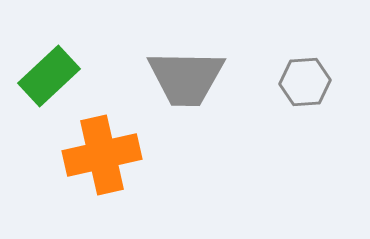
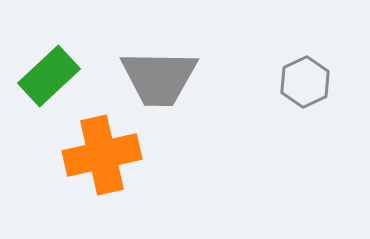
gray trapezoid: moved 27 px left
gray hexagon: rotated 21 degrees counterclockwise
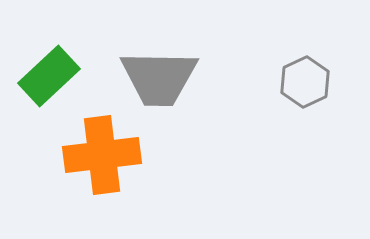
orange cross: rotated 6 degrees clockwise
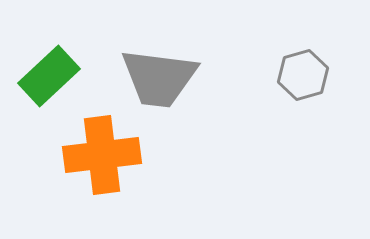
gray trapezoid: rotated 6 degrees clockwise
gray hexagon: moved 2 px left, 7 px up; rotated 9 degrees clockwise
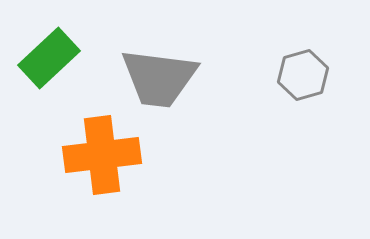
green rectangle: moved 18 px up
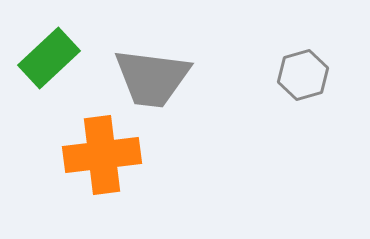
gray trapezoid: moved 7 px left
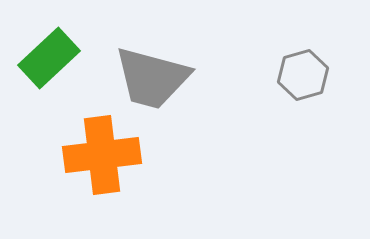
gray trapezoid: rotated 8 degrees clockwise
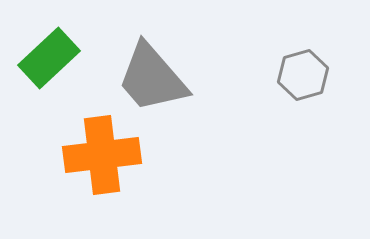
gray trapezoid: rotated 34 degrees clockwise
